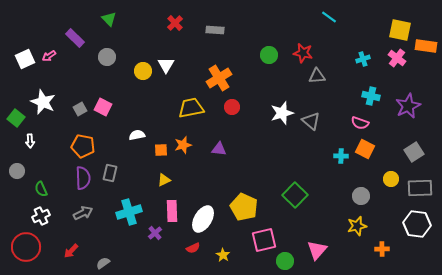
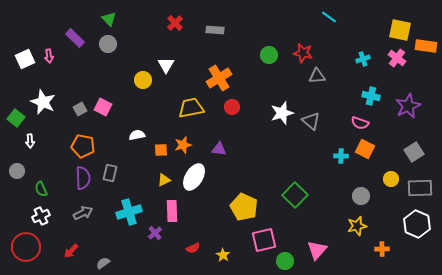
pink arrow at (49, 56): rotated 64 degrees counterclockwise
gray circle at (107, 57): moved 1 px right, 13 px up
yellow circle at (143, 71): moved 9 px down
white ellipse at (203, 219): moved 9 px left, 42 px up
white hexagon at (417, 224): rotated 16 degrees clockwise
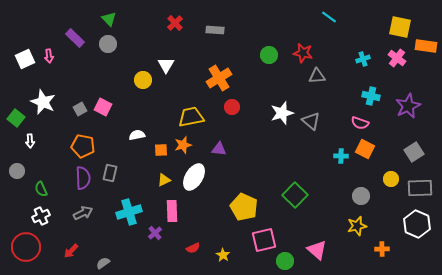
yellow square at (400, 30): moved 3 px up
yellow trapezoid at (191, 108): moved 9 px down
pink triangle at (317, 250): rotated 30 degrees counterclockwise
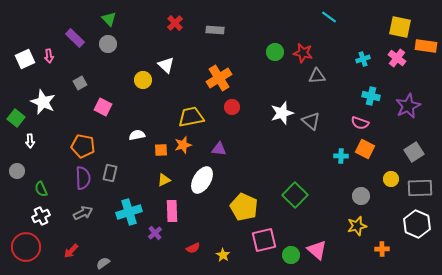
green circle at (269, 55): moved 6 px right, 3 px up
white triangle at (166, 65): rotated 18 degrees counterclockwise
gray square at (80, 109): moved 26 px up
white ellipse at (194, 177): moved 8 px right, 3 px down
green circle at (285, 261): moved 6 px right, 6 px up
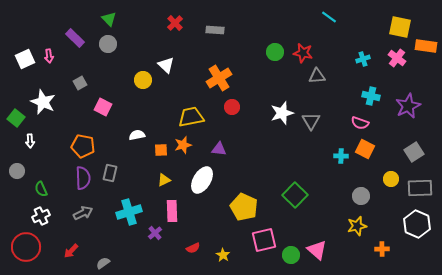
gray triangle at (311, 121): rotated 18 degrees clockwise
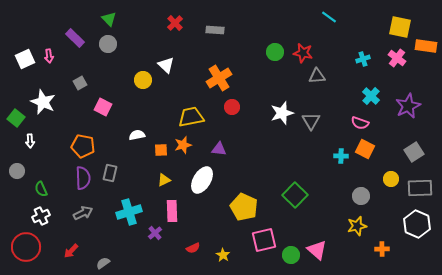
cyan cross at (371, 96): rotated 30 degrees clockwise
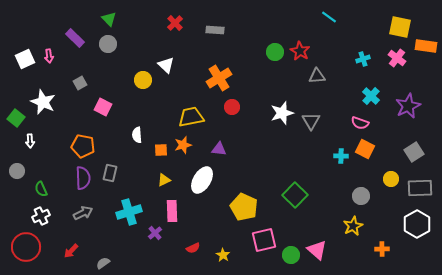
red star at (303, 53): moved 3 px left, 2 px up; rotated 18 degrees clockwise
white semicircle at (137, 135): rotated 84 degrees counterclockwise
white hexagon at (417, 224): rotated 8 degrees clockwise
yellow star at (357, 226): moved 4 px left; rotated 12 degrees counterclockwise
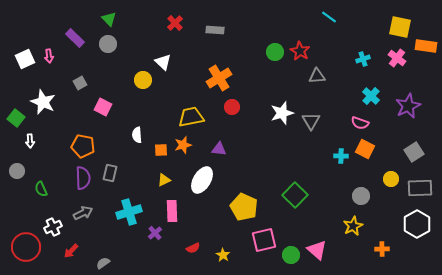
white triangle at (166, 65): moved 3 px left, 3 px up
white cross at (41, 216): moved 12 px right, 11 px down
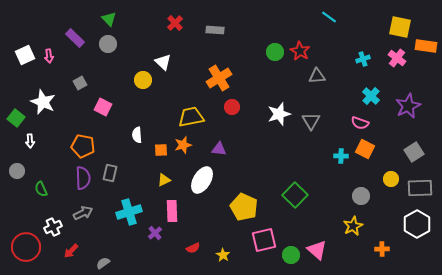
white square at (25, 59): moved 4 px up
white star at (282, 113): moved 3 px left, 1 px down
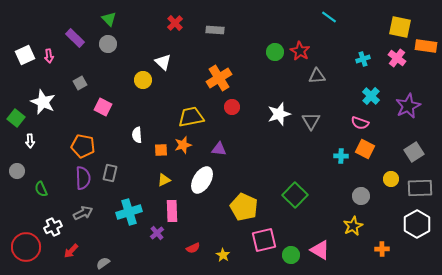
purple cross at (155, 233): moved 2 px right
pink triangle at (317, 250): moved 3 px right; rotated 10 degrees counterclockwise
